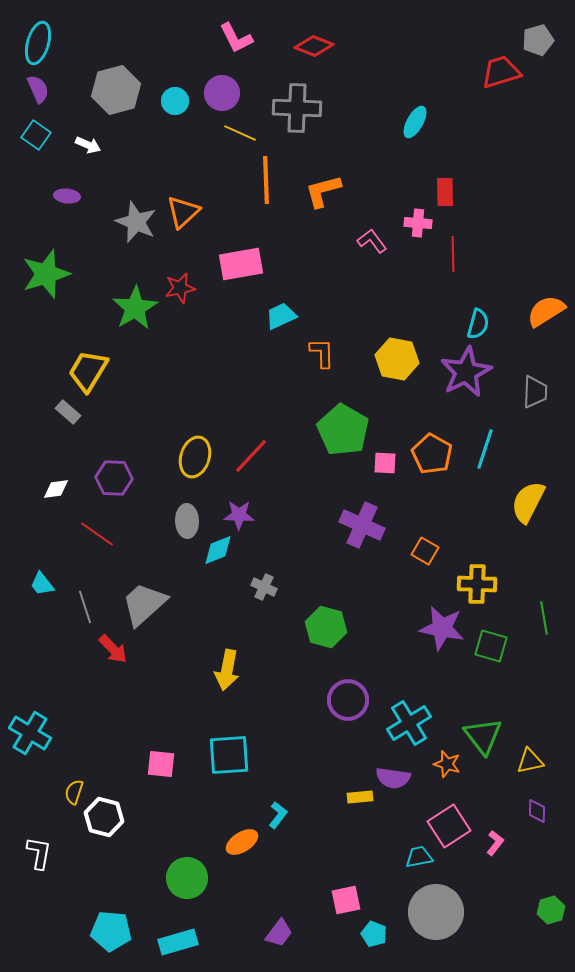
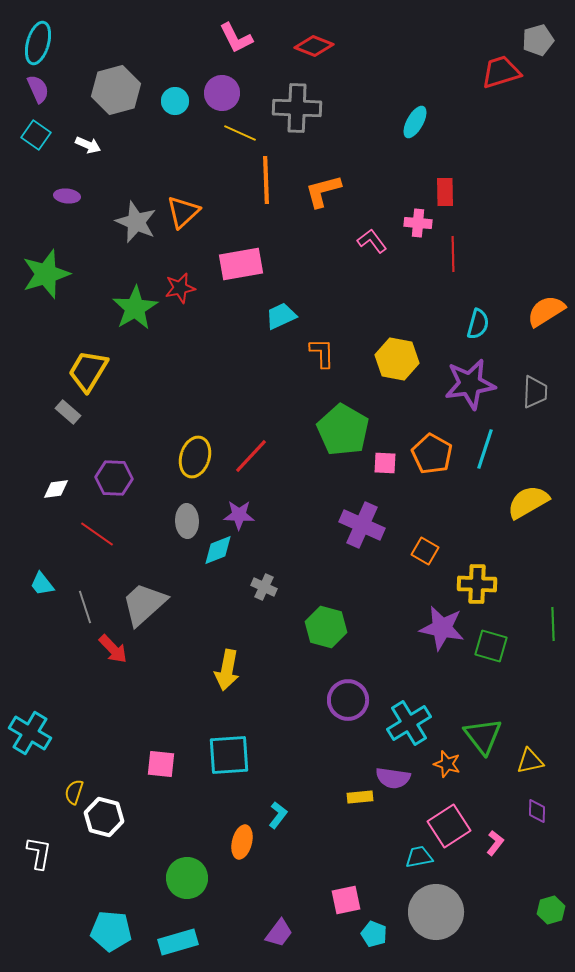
purple star at (466, 372): moved 4 px right, 12 px down; rotated 18 degrees clockwise
yellow semicircle at (528, 502): rotated 33 degrees clockwise
green line at (544, 618): moved 9 px right, 6 px down; rotated 8 degrees clockwise
orange ellipse at (242, 842): rotated 44 degrees counterclockwise
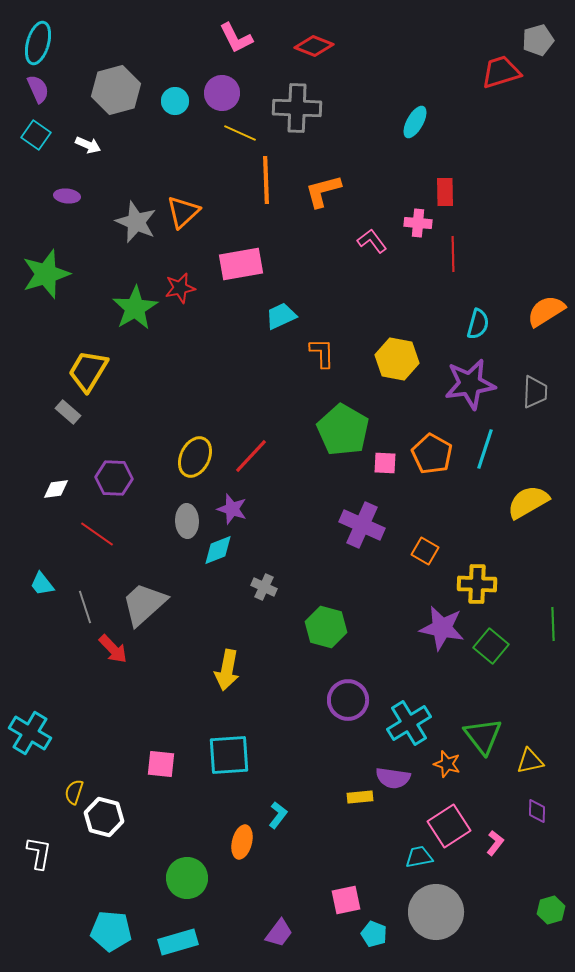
yellow ellipse at (195, 457): rotated 9 degrees clockwise
purple star at (239, 515): moved 7 px left, 6 px up; rotated 16 degrees clockwise
green square at (491, 646): rotated 24 degrees clockwise
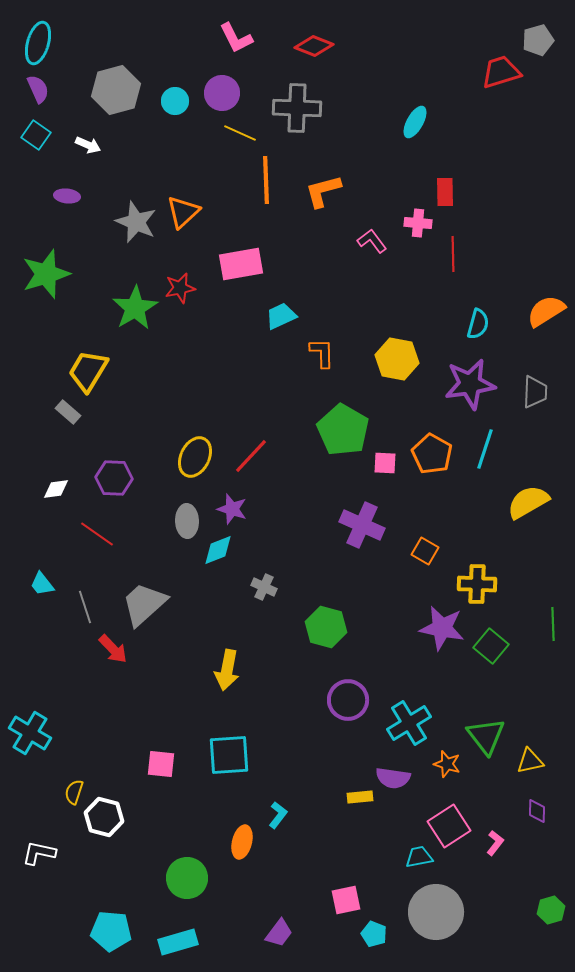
green triangle at (483, 736): moved 3 px right
white L-shape at (39, 853): rotated 88 degrees counterclockwise
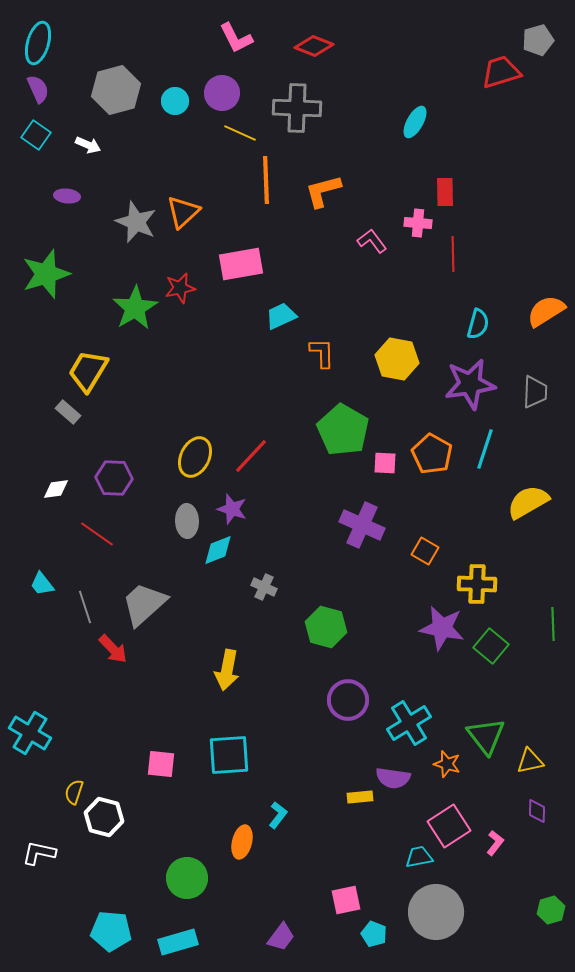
purple trapezoid at (279, 933): moved 2 px right, 4 px down
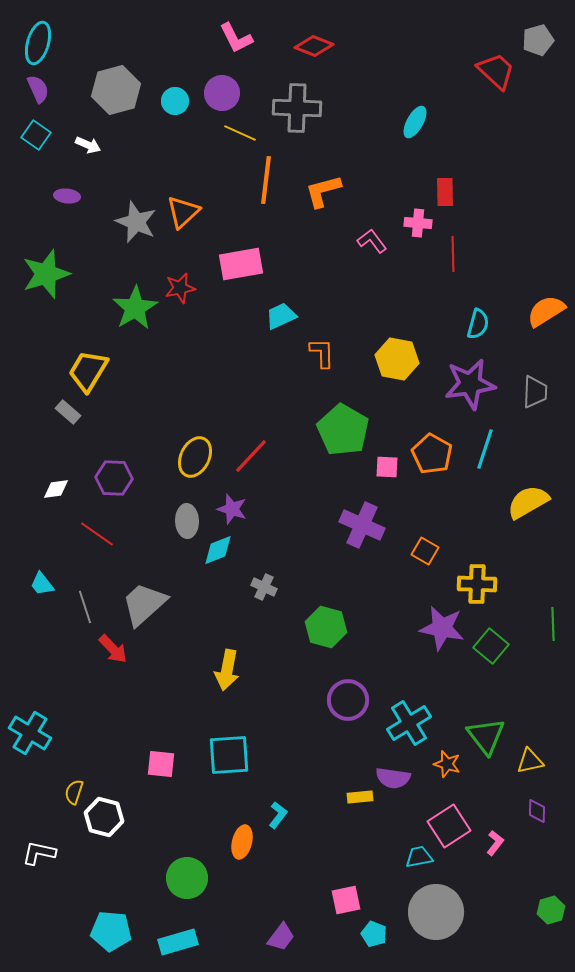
red trapezoid at (501, 72): moved 5 px left, 1 px up; rotated 60 degrees clockwise
orange line at (266, 180): rotated 9 degrees clockwise
pink square at (385, 463): moved 2 px right, 4 px down
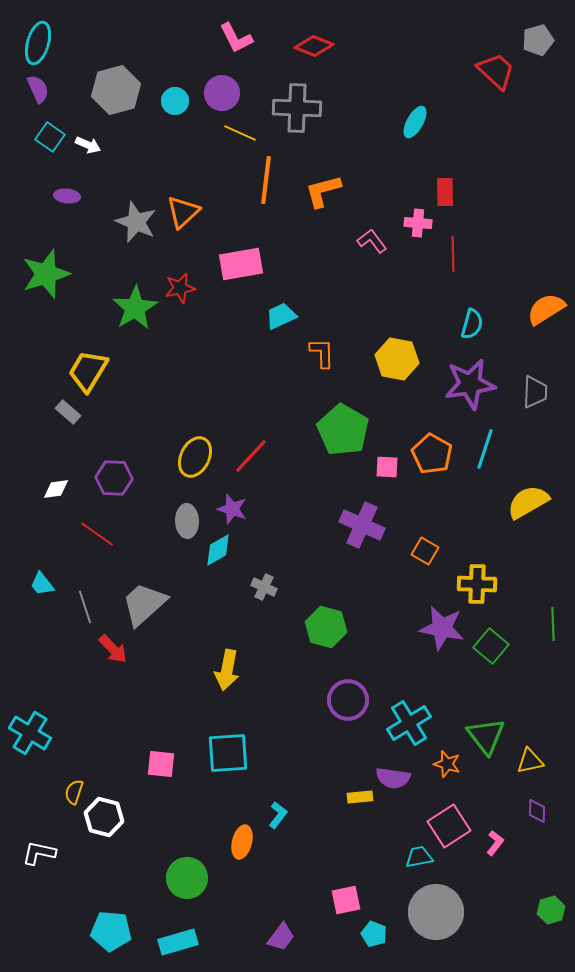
cyan square at (36, 135): moved 14 px right, 2 px down
orange semicircle at (546, 311): moved 2 px up
cyan semicircle at (478, 324): moved 6 px left
cyan diamond at (218, 550): rotated 8 degrees counterclockwise
cyan square at (229, 755): moved 1 px left, 2 px up
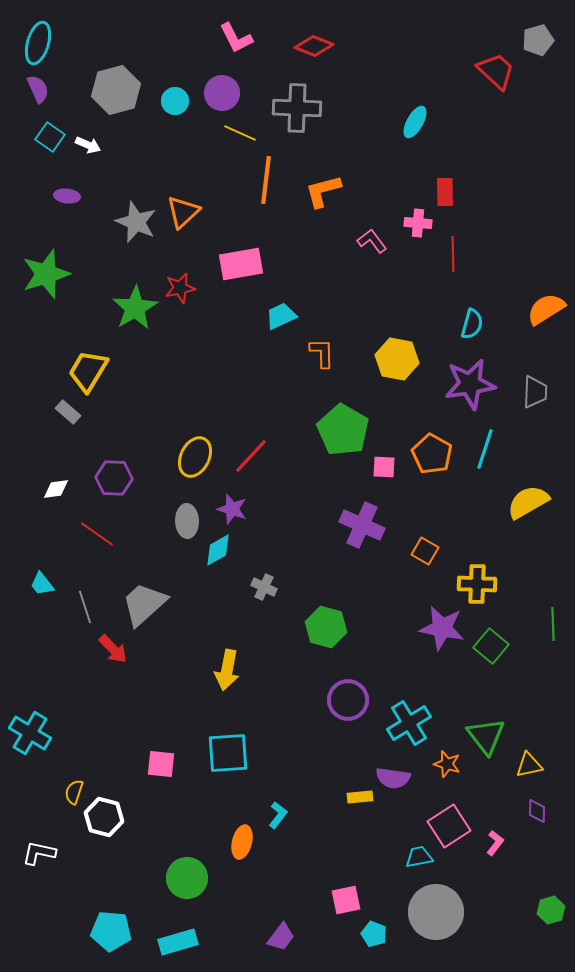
pink square at (387, 467): moved 3 px left
yellow triangle at (530, 761): moved 1 px left, 4 px down
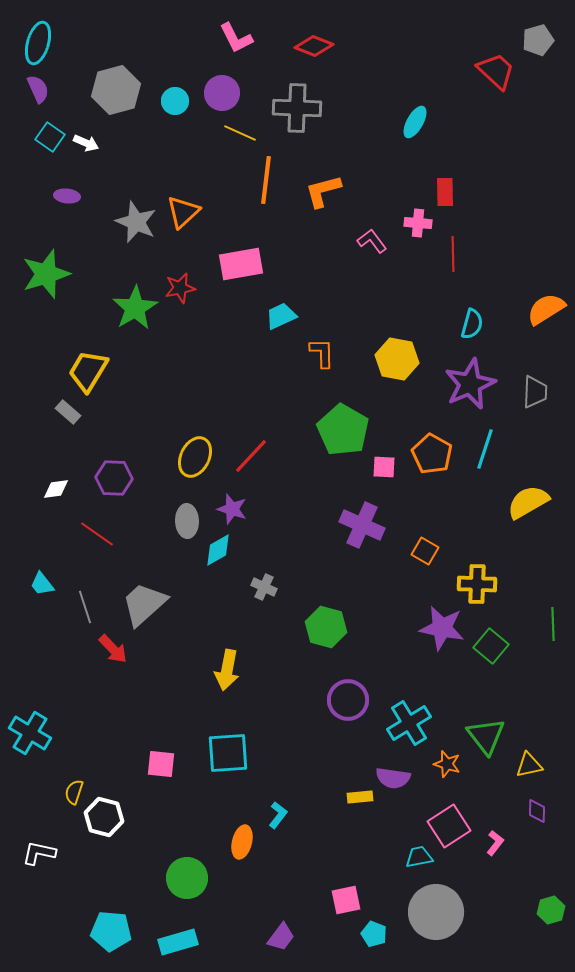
white arrow at (88, 145): moved 2 px left, 2 px up
purple star at (470, 384): rotated 15 degrees counterclockwise
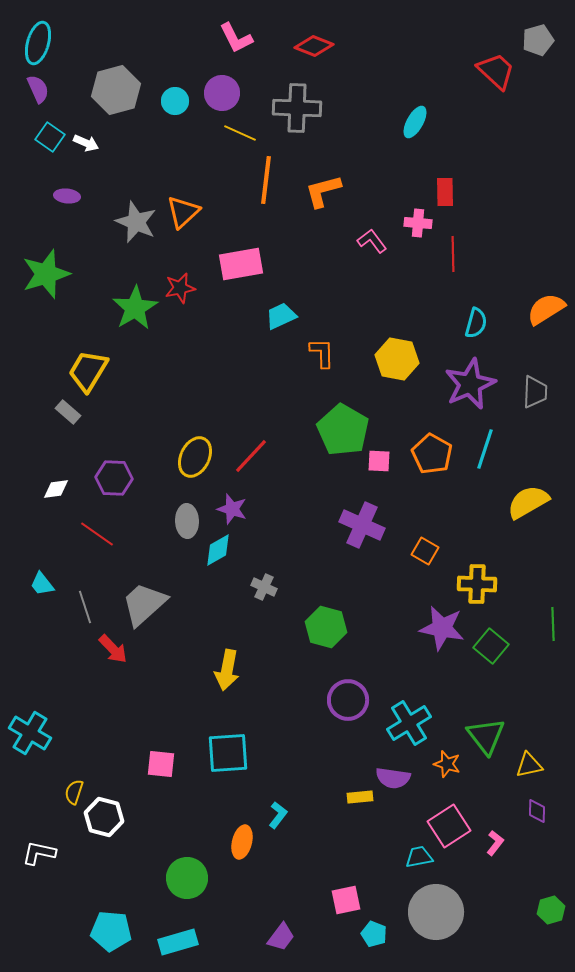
cyan semicircle at (472, 324): moved 4 px right, 1 px up
pink square at (384, 467): moved 5 px left, 6 px up
